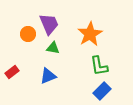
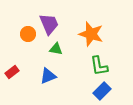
orange star: moved 1 px right; rotated 25 degrees counterclockwise
green triangle: moved 3 px right, 1 px down
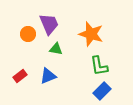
red rectangle: moved 8 px right, 4 px down
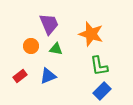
orange circle: moved 3 px right, 12 px down
